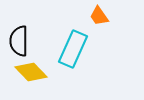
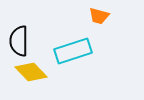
orange trapezoid: rotated 40 degrees counterclockwise
cyan rectangle: moved 2 px down; rotated 48 degrees clockwise
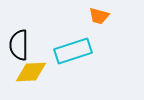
black semicircle: moved 4 px down
yellow diamond: rotated 48 degrees counterclockwise
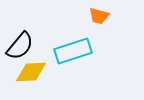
black semicircle: moved 1 px right, 1 px down; rotated 140 degrees counterclockwise
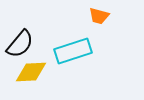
black semicircle: moved 2 px up
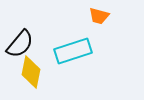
yellow diamond: rotated 76 degrees counterclockwise
